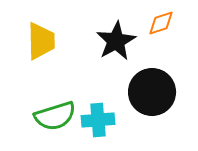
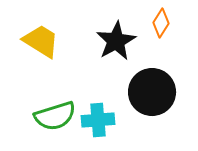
orange diamond: rotated 40 degrees counterclockwise
yellow trapezoid: rotated 57 degrees counterclockwise
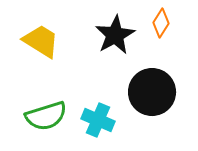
black star: moved 1 px left, 6 px up
green semicircle: moved 9 px left
cyan cross: rotated 28 degrees clockwise
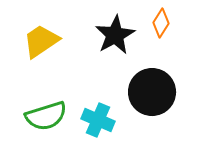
yellow trapezoid: rotated 66 degrees counterclockwise
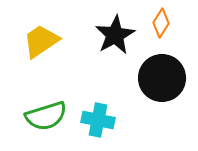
black circle: moved 10 px right, 14 px up
cyan cross: rotated 12 degrees counterclockwise
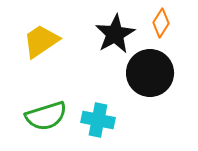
black star: moved 1 px up
black circle: moved 12 px left, 5 px up
